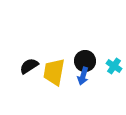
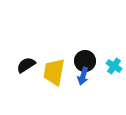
black semicircle: moved 3 px left, 1 px up
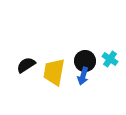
cyan cross: moved 4 px left, 7 px up
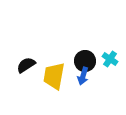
yellow trapezoid: moved 4 px down
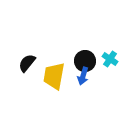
black semicircle: moved 1 px right, 2 px up; rotated 18 degrees counterclockwise
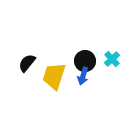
cyan cross: moved 2 px right; rotated 14 degrees clockwise
yellow trapezoid: rotated 8 degrees clockwise
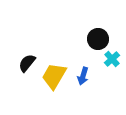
black circle: moved 13 px right, 22 px up
yellow trapezoid: rotated 12 degrees clockwise
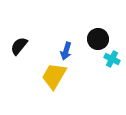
cyan cross: rotated 21 degrees counterclockwise
black semicircle: moved 8 px left, 17 px up
blue arrow: moved 17 px left, 25 px up
